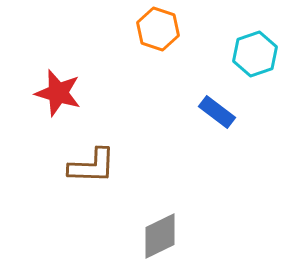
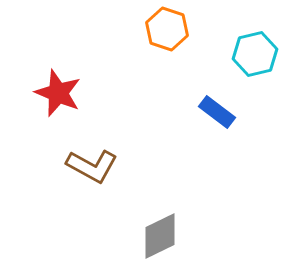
orange hexagon: moved 9 px right
cyan hexagon: rotated 6 degrees clockwise
red star: rotated 6 degrees clockwise
brown L-shape: rotated 27 degrees clockwise
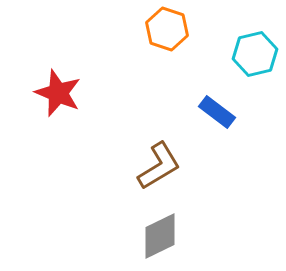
brown L-shape: moved 67 px right; rotated 60 degrees counterclockwise
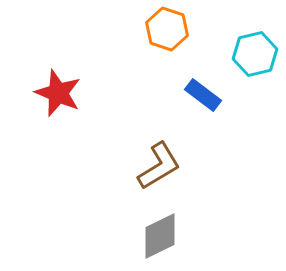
blue rectangle: moved 14 px left, 17 px up
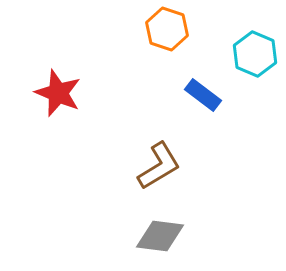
cyan hexagon: rotated 24 degrees counterclockwise
gray diamond: rotated 33 degrees clockwise
